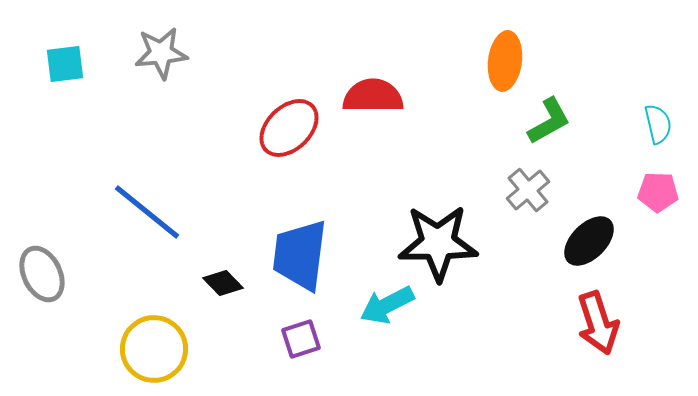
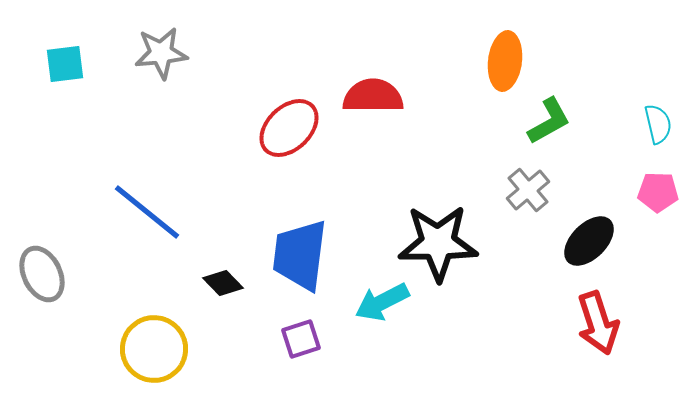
cyan arrow: moved 5 px left, 3 px up
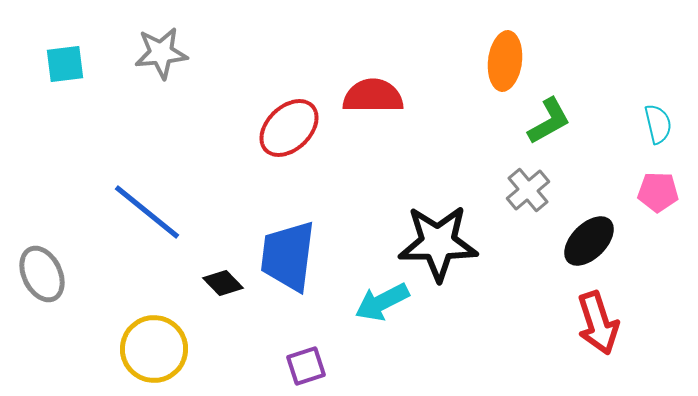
blue trapezoid: moved 12 px left, 1 px down
purple square: moved 5 px right, 27 px down
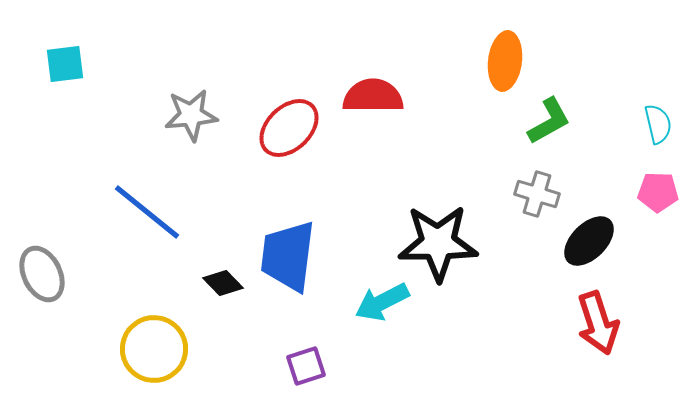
gray star: moved 30 px right, 62 px down
gray cross: moved 9 px right, 4 px down; rotated 33 degrees counterclockwise
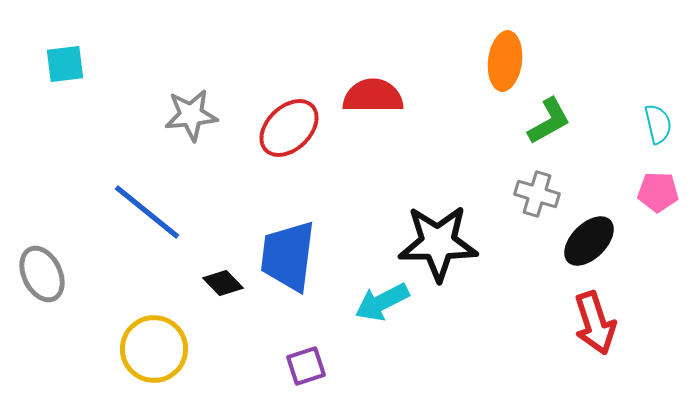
red arrow: moved 3 px left
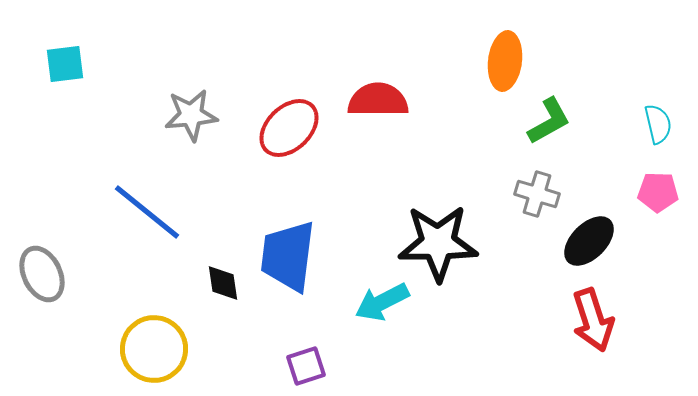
red semicircle: moved 5 px right, 4 px down
black diamond: rotated 36 degrees clockwise
red arrow: moved 2 px left, 3 px up
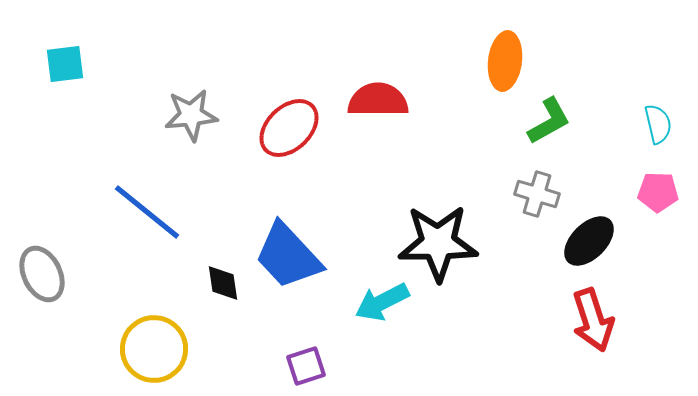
blue trapezoid: rotated 50 degrees counterclockwise
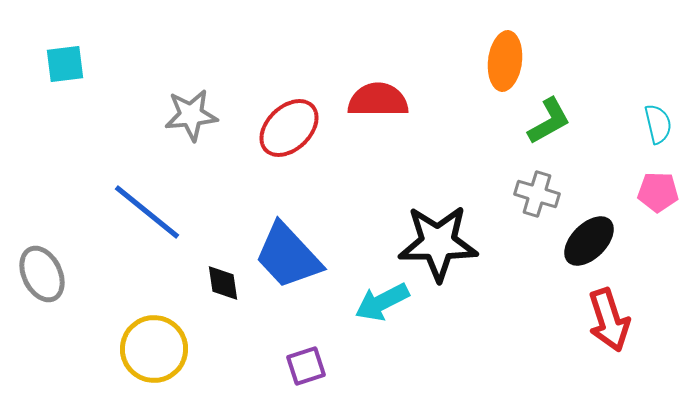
red arrow: moved 16 px right
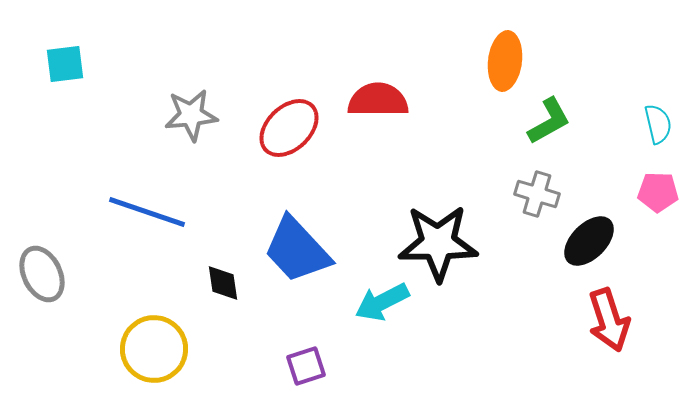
blue line: rotated 20 degrees counterclockwise
blue trapezoid: moved 9 px right, 6 px up
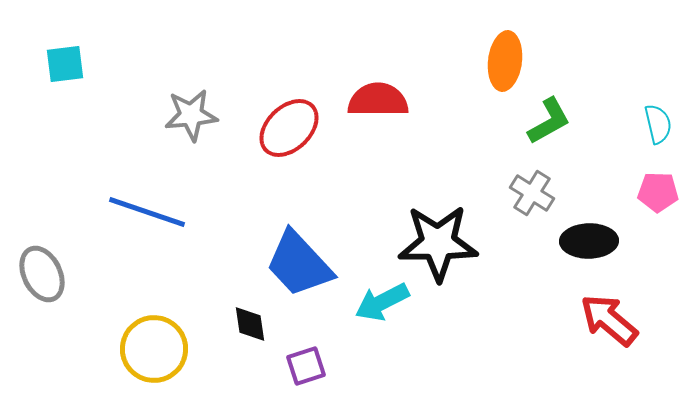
gray cross: moved 5 px left, 1 px up; rotated 15 degrees clockwise
black ellipse: rotated 44 degrees clockwise
blue trapezoid: moved 2 px right, 14 px down
black diamond: moved 27 px right, 41 px down
red arrow: rotated 148 degrees clockwise
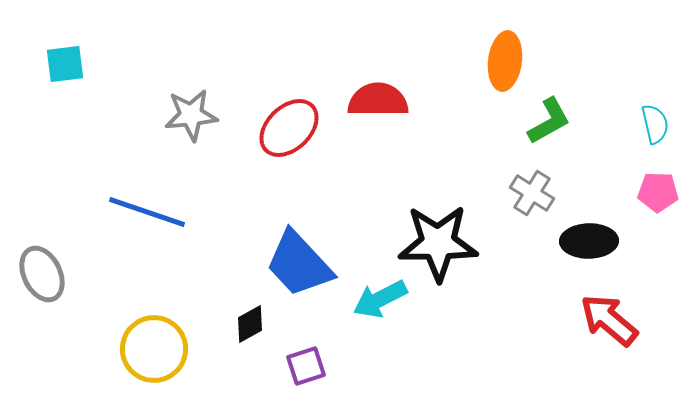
cyan semicircle: moved 3 px left
cyan arrow: moved 2 px left, 3 px up
black diamond: rotated 69 degrees clockwise
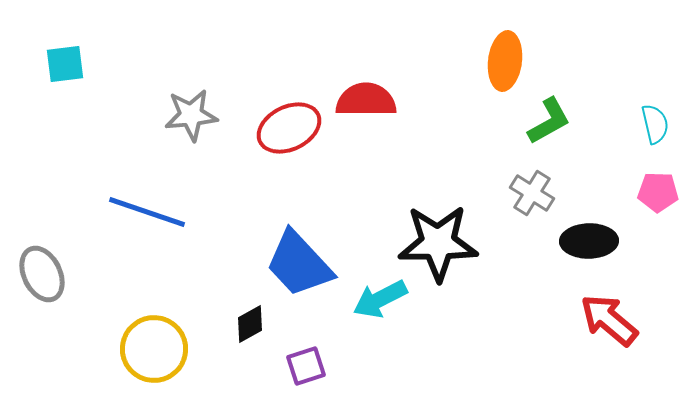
red semicircle: moved 12 px left
red ellipse: rotated 18 degrees clockwise
